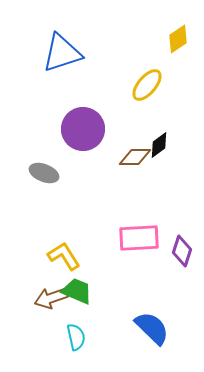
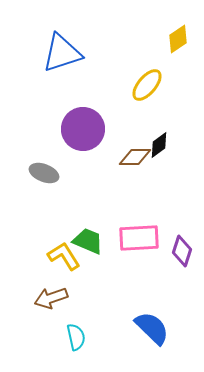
green trapezoid: moved 11 px right, 50 px up
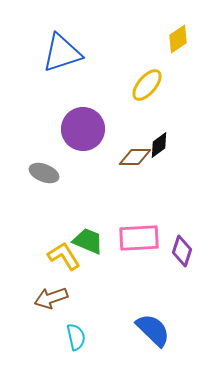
blue semicircle: moved 1 px right, 2 px down
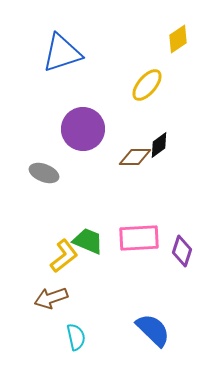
yellow L-shape: rotated 84 degrees clockwise
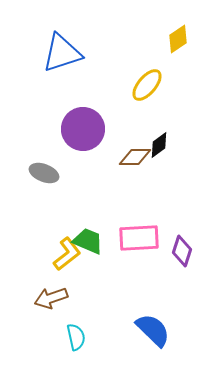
yellow L-shape: moved 3 px right, 2 px up
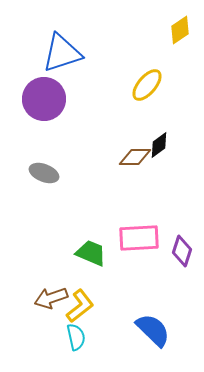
yellow diamond: moved 2 px right, 9 px up
purple circle: moved 39 px left, 30 px up
green trapezoid: moved 3 px right, 12 px down
yellow L-shape: moved 13 px right, 52 px down
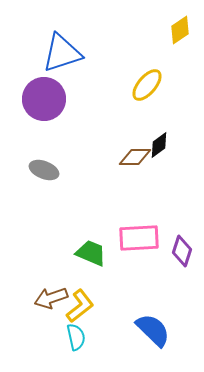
gray ellipse: moved 3 px up
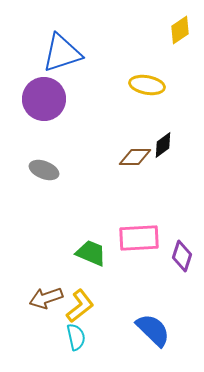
yellow ellipse: rotated 60 degrees clockwise
black diamond: moved 4 px right
purple diamond: moved 5 px down
brown arrow: moved 5 px left
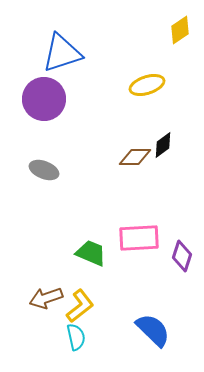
yellow ellipse: rotated 28 degrees counterclockwise
